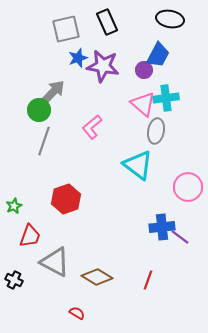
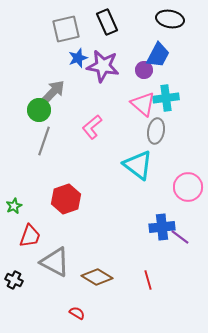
red line: rotated 36 degrees counterclockwise
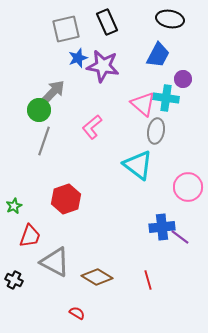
purple circle: moved 39 px right, 9 px down
cyan cross: rotated 15 degrees clockwise
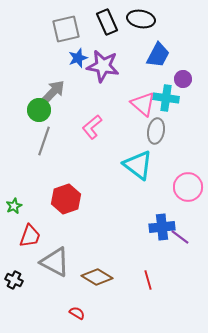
black ellipse: moved 29 px left
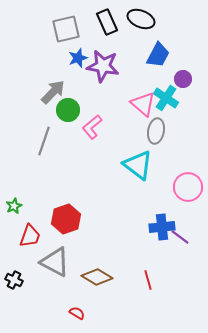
black ellipse: rotated 12 degrees clockwise
cyan cross: rotated 25 degrees clockwise
green circle: moved 29 px right
red hexagon: moved 20 px down
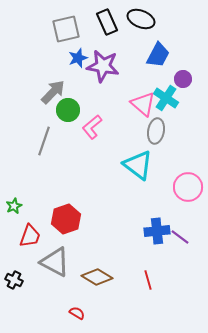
blue cross: moved 5 px left, 4 px down
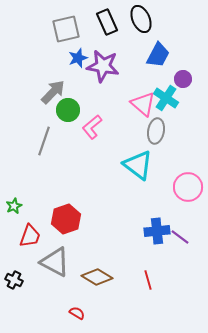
black ellipse: rotated 44 degrees clockwise
